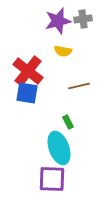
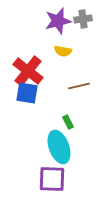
cyan ellipse: moved 1 px up
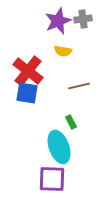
purple star: rotated 8 degrees counterclockwise
green rectangle: moved 3 px right
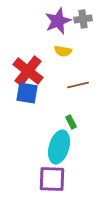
brown line: moved 1 px left, 1 px up
cyan ellipse: rotated 36 degrees clockwise
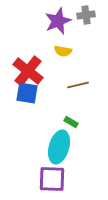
gray cross: moved 3 px right, 4 px up
green rectangle: rotated 32 degrees counterclockwise
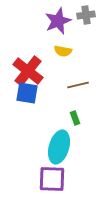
green rectangle: moved 4 px right, 4 px up; rotated 40 degrees clockwise
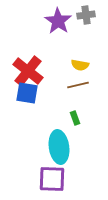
purple star: rotated 16 degrees counterclockwise
yellow semicircle: moved 17 px right, 14 px down
cyan ellipse: rotated 24 degrees counterclockwise
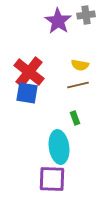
red cross: moved 1 px right, 1 px down
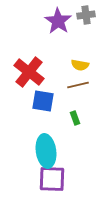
blue square: moved 16 px right, 8 px down
cyan ellipse: moved 13 px left, 4 px down
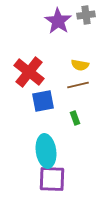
blue square: rotated 20 degrees counterclockwise
